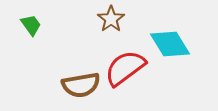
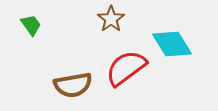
cyan diamond: moved 2 px right
red semicircle: moved 1 px right
brown semicircle: moved 8 px left
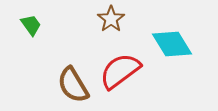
red semicircle: moved 6 px left, 3 px down
brown semicircle: rotated 69 degrees clockwise
